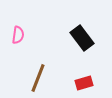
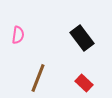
red rectangle: rotated 60 degrees clockwise
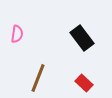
pink semicircle: moved 1 px left, 1 px up
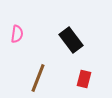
black rectangle: moved 11 px left, 2 px down
red rectangle: moved 4 px up; rotated 60 degrees clockwise
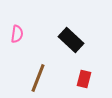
black rectangle: rotated 10 degrees counterclockwise
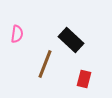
brown line: moved 7 px right, 14 px up
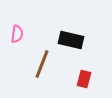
black rectangle: rotated 30 degrees counterclockwise
brown line: moved 3 px left
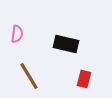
black rectangle: moved 5 px left, 4 px down
brown line: moved 13 px left, 12 px down; rotated 52 degrees counterclockwise
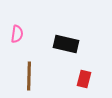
brown line: rotated 32 degrees clockwise
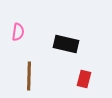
pink semicircle: moved 1 px right, 2 px up
